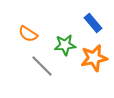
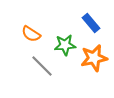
blue rectangle: moved 2 px left
orange semicircle: moved 3 px right
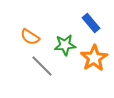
orange semicircle: moved 1 px left, 3 px down
orange star: rotated 20 degrees counterclockwise
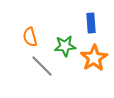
blue rectangle: rotated 36 degrees clockwise
orange semicircle: rotated 42 degrees clockwise
green star: moved 1 px down
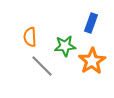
blue rectangle: rotated 24 degrees clockwise
orange semicircle: rotated 12 degrees clockwise
orange star: moved 2 px left, 3 px down
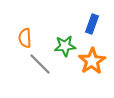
blue rectangle: moved 1 px right, 1 px down
orange semicircle: moved 5 px left, 1 px down
gray line: moved 2 px left, 2 px up
